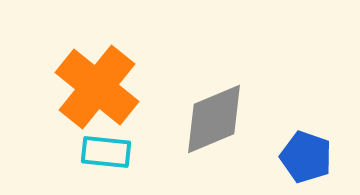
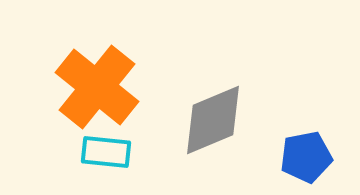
gray diamond: moved 1 px left, 1 px down
blue pentagon: rotated 30 degrees counterclockwise
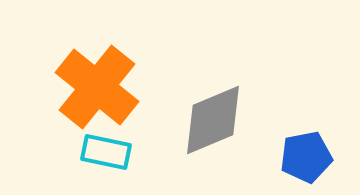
cyan rectangle: rotated 6 degrees clockwise
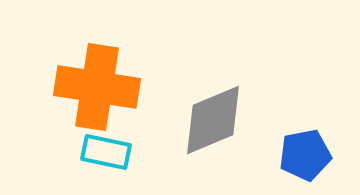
orange cross: rotated 30 degrees counterclockwise
blue pentagon: moved 1 px left, 2 px up
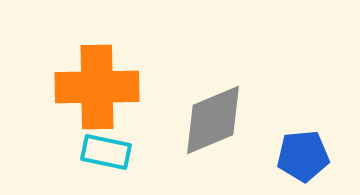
orange cross: rotated 10 degrees counterclockwise
blue pentagon: moved 2 px left, 1 px down; rotated 6 degrees clockwise
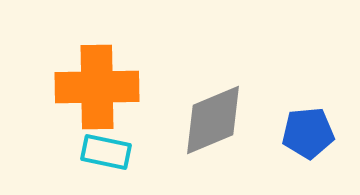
blue pentagon: moved 5 px right, 23 px up
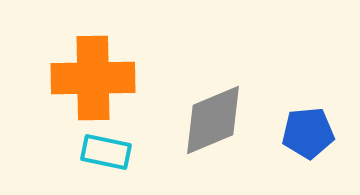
orange cross: moved 4 px left, 9 px up
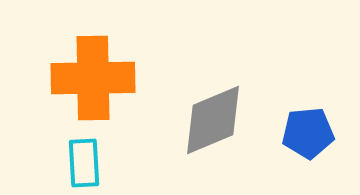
cyan rectangle: moved 22 px left, 11 px down; rotated 75 degrees clockwise
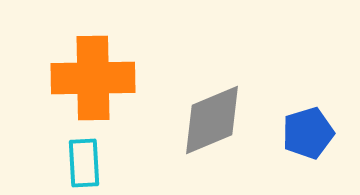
gray diamond: moved 1 px left
blue pentagon: rotated 12 degrees counterclockwise
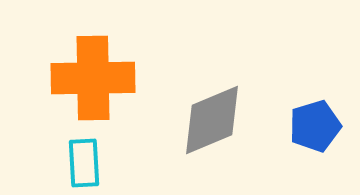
blue pentagon: moved 7 px right, 7 px up
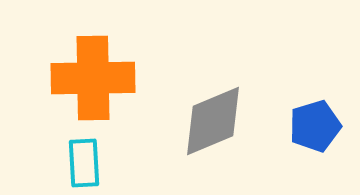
gray diamond: moved 1 px right, 1 px down
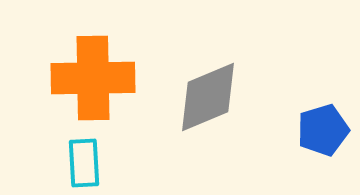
gray diamond: moved 5 px left, 24 px up
blue pentagon: moved 8 px right, 4 px down
